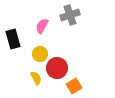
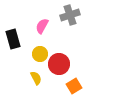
red circle: moved 2 px right, 4 px up
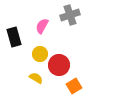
black rectangle: moved 1 px right, 2 px up
red circle: moved 1 px down
yellow semicircle: rotated 32 degrees counterclockwise
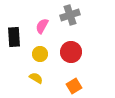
black rectangle: rotated 12 degrees clockwise
red circle: moved 12 px right, 13 px up
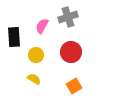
gray cross: moved 2 px left, 2 px down
yellow circle: moved 4 px left, 1 px down
yellow semicircle: moved 2 px left, 1 px down
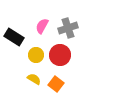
gray cross: moved 11 px down
black rectangle: rotated 54 degrees counterclockwise
red circle: moved 11 px left, 3 px down
orange square: moved 18 px left, 2 px up; rotated 21 degrees counterclockwise
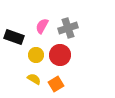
black rectangle: rotated 12 degrees counterclockwise
orange square: rotated 21 degrees clockwise
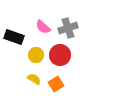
pink semicircle: moved 1 px right, 1 px down; rotated 77 degrees counterclockwise
